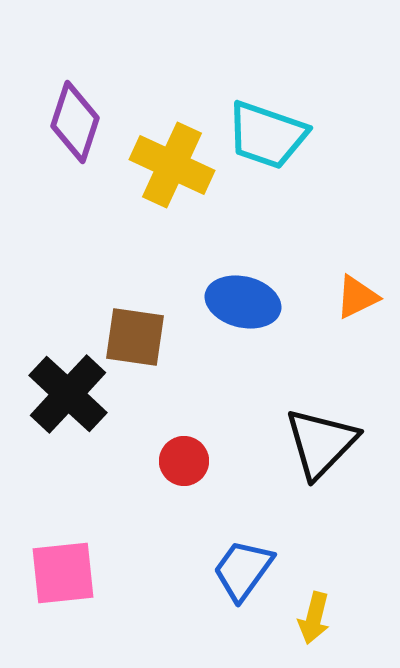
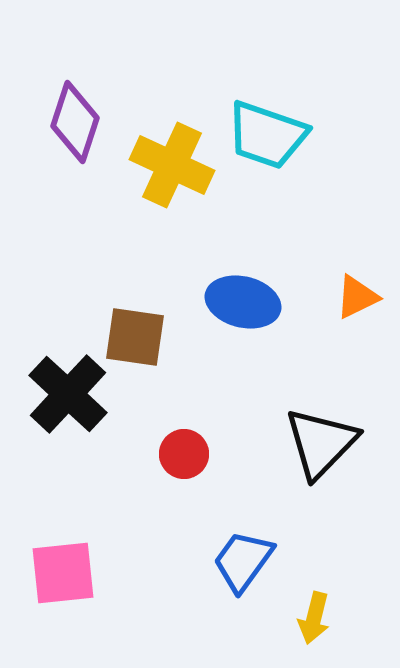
red circle: moved 7 px up
blue trapezoid: moved 9 px up
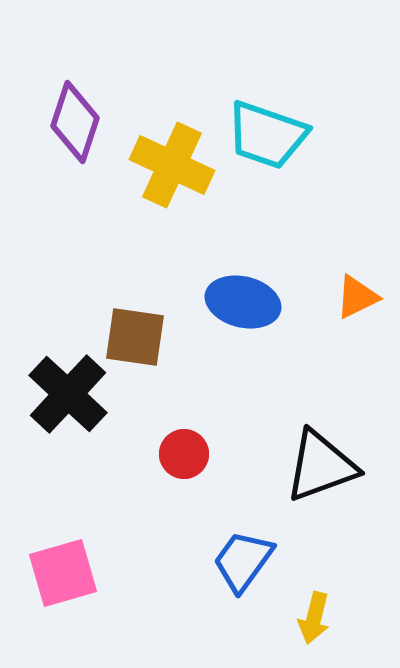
black triangle: moved 23 px down; rotated 26 degrees clockwise
pink square: rotated 10 degrees counterclockwise
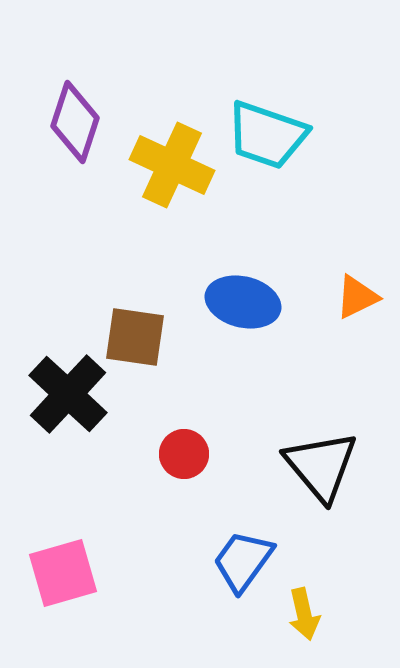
black triangle: rotated 50 degrees counterclockwise
yellow arrow: moved 10 px left, 4 px up; rotated 27 degrees counterclockwise
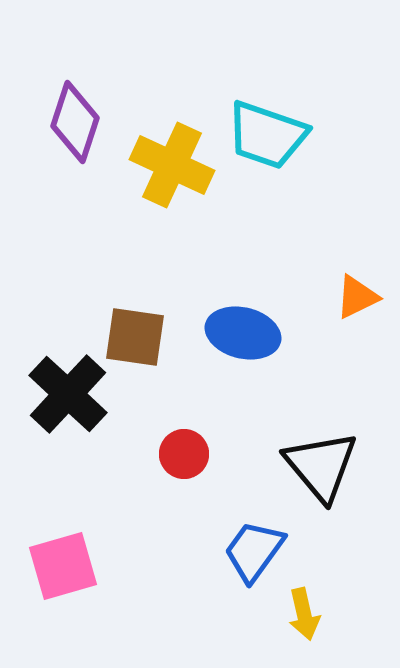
blue ellipse: moved 31 px down
blue trapezoid: moved 11 px right, 10 px up
pink square: moved 7 px up
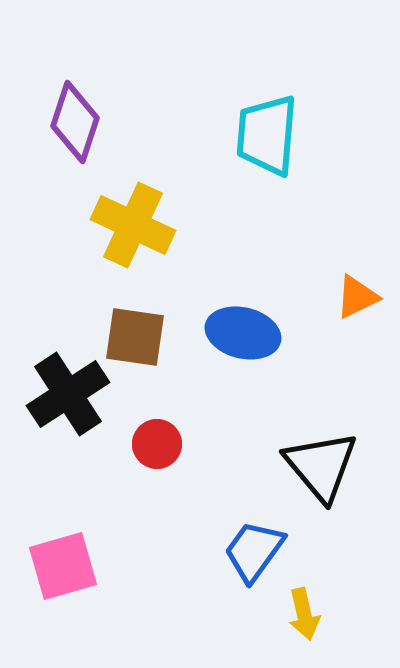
cyan trapezoid: rotated 76 degrees clockwise
yellow cross: moved 39 px left, 60 px down
black cross: rotated 14 degrees clockwise
red circle: moved 27 px left, 10 px up
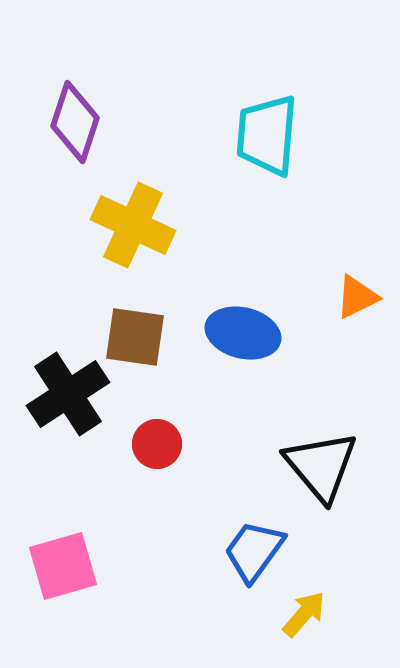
yellow arrow: rotated 126 degrees counterclockwise
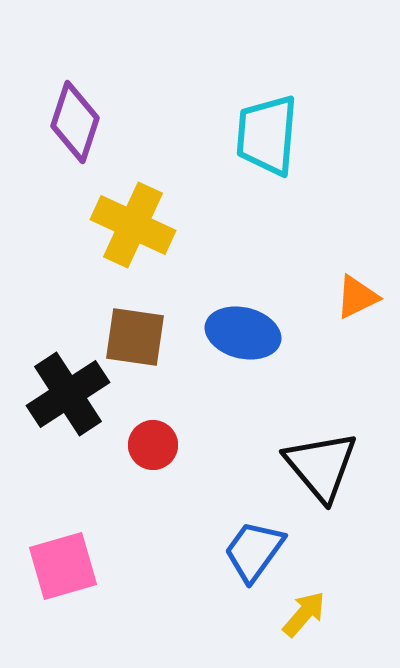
red circle: moved 4 px left, 1 px down
